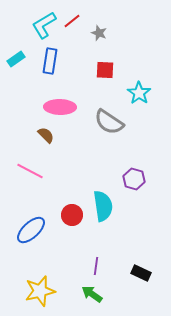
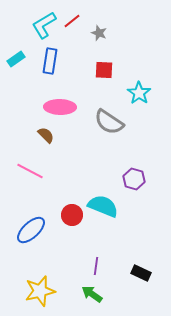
red square: moved 1 px left
cyan semicircle: rotated 60 degrees counterclockwise
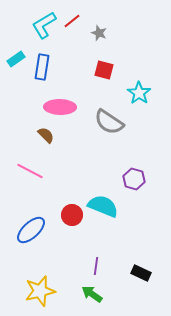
blue rectangle: moved 8 px left, 6 px down
red square: rotated 12 degrees clockwise
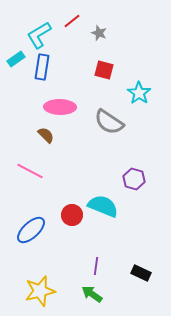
cyan L-shape: moved 5 px left, 10 px down
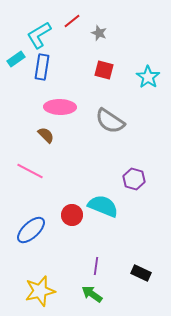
cyan star: moved 9 px right, 16 px up
gray semicircle: moved 1 px right, 1 px up
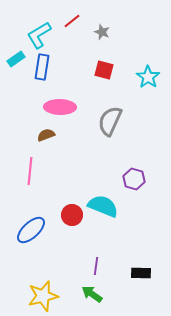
gray star: moved 3 px right, 1 px up
gray semicircle: rotated 80 degrees clockwise
brown semicircle: rotated 66 degrees counterclockwise
pink line: rotated 68 degrees clockwise
black rectangle: rotated 24 degrees counterclockwise
yellow star: moved 3 px right, 5 px down
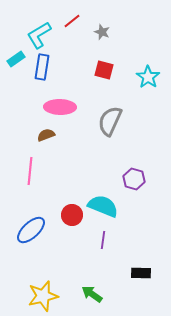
purple line: moved 7 px right, 26 px up
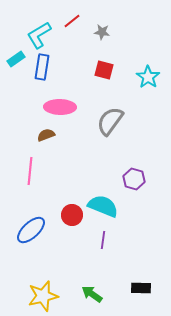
gray star: rotated 14 degrees counterclockwise
gray semicircle: rotated 12 degrees clockwise
black rectangle: moved 15 px down
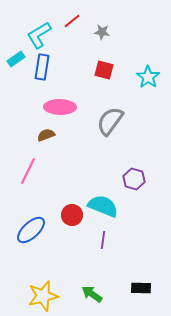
pink line: moved 2 px left; rotated 20 degrees clockwise
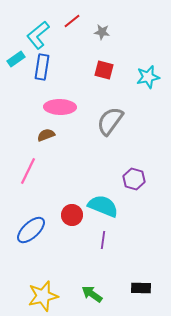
cyan L-shape: moved 1 px left; rotated 8 degrees counterclockwise
cyan star: rotated 25 degrees clockwise
